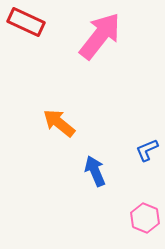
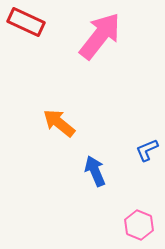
pink hexagon: moved 6 px left, 7 px down
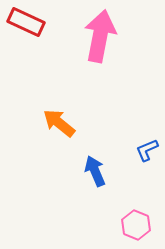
pink arrow: rotated 27 degrees counterclockwise
pink hexagon: moved 3 px left
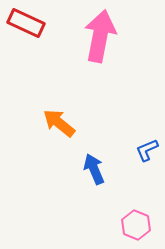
red rectangle: moved 1 px down
blue arrow: moved 1 px left, 2 px up
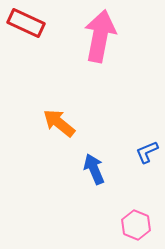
blue L-shape: moved 2 px down
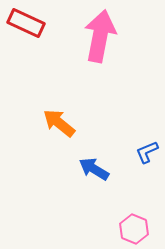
blue arrow: rotated 36 degrees counterclockwise
pink hexagon: moved 2 px left, 4 px down
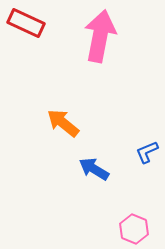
orange arrow: moved 4 px right
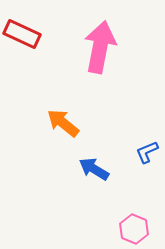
red rectangle: moved 4 px left, 11 px down
pink arrow: moved 11 px down
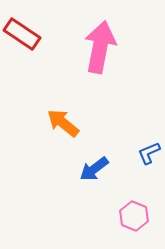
red rectangle: rotated 9 degrees clockwise
blue L-shape: moved 2 px right, 1 px down
blue arrow: rotated 68 degrees counterclockwise
pink hexagon: moved 13 px up
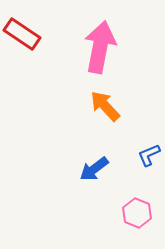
orange arrow: moved 42 px right, 17 px up; rotated 8 degrees clockwise
blue L-shape: moved 2 px down
pink hexagon: moved 3 px right, 3 px up
